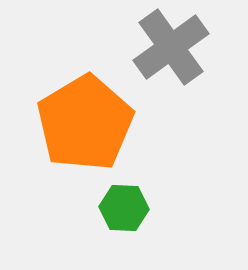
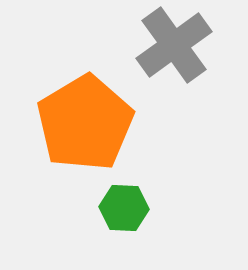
gray cross: moved 3 px right, 2 px up
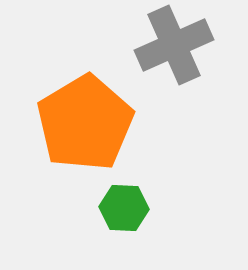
gray cross: rotated 12 degrees clockwise
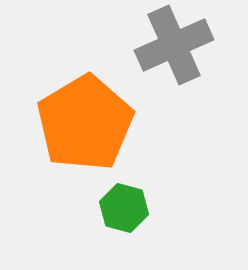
green hexagon: rotated 12 degrees clockwise
